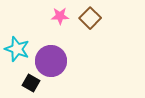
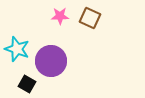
brown square: rotated 20 degrees counterclockwise
black square: moved 4 px left, 1 px down
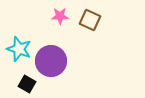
brown square: moved 2 px down
cyan star: moved 2 px right
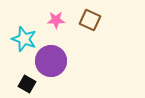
pink star: moved 4 px left, 4 px down
cyan star: moved 5 px right, 10 px up
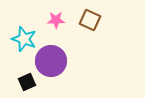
black square: moved 2 px up; rotated 36 degrees clockwise
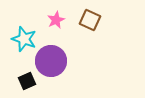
pink star: rotated 24 degrees counterclockwise
black square: moved 1 px up
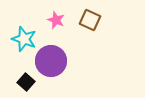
pink star: rotated 24 degrees counterclockwise
black square: moved 1 px left, 1 px down; rotated 24 degrees counterclockwise
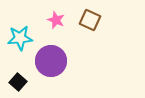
cyan star: moved 4 px left, 1 px up; rotated 25 degrees counterclockwise
black square: moved 8 px left
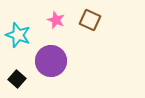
cyan star: moved 2 px left, 3 px up; rotated 25 degrees clockwise
black square: moved 1 px left, 3 px up
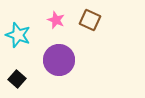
purple circle: moved 8 px right, 1 px up
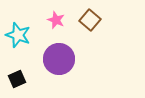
brown square: rotated 15 degrees clockwise
purple circle: moved 1 px up
black square: rotated 24 degrees clockwise
